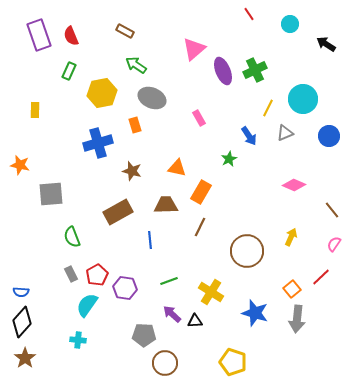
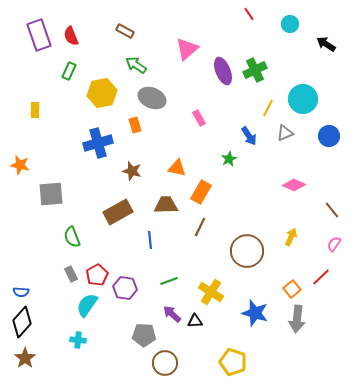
pink triangle at (194, 49): moved 7 px left
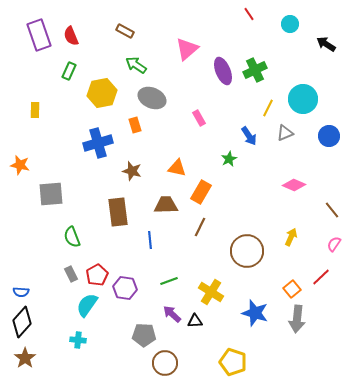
brown rectangle at (118, 212): rotated 68 degrees counterclockwise
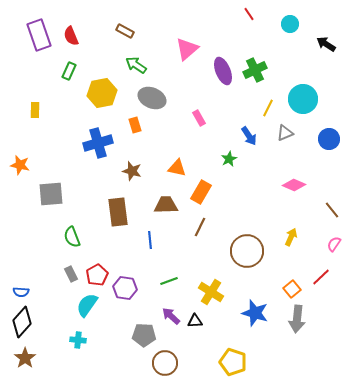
blue circle at (329, 136): moved 3 px down
purple arrow at (172, 314): moved 1 px left, 2 px down
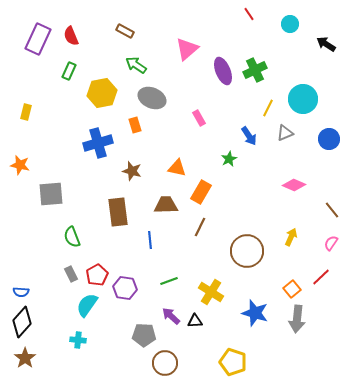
purple rectangle at (39, 35): moved 1 px left, 4 px down; rotated 44 degrees clockwise
yellow rectangle at (35, 110): moved 9 px left, 2 px down; rotated 14 degrees clockwise
pink semicircle at (334, 244): moved 3 px left, 1 px up
